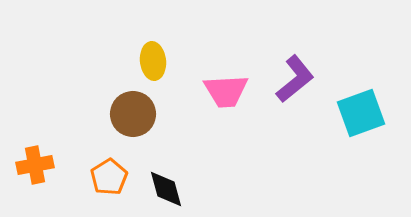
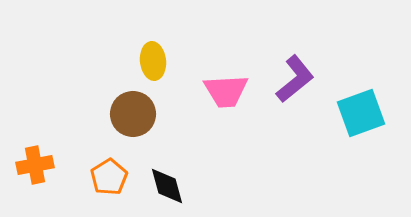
black diamond: moved 1 px right, 3 px up
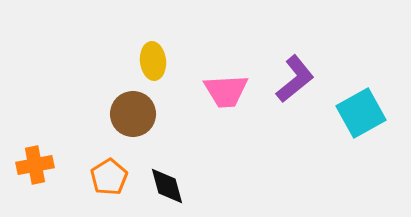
cyan square: rotated 9 degrees counterclockwise
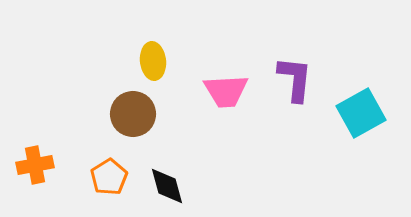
purple L-shape: rotated 45 degrees counterclockwise
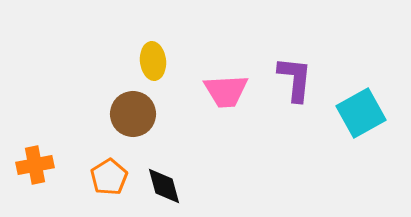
black diamond: moved 3 px left
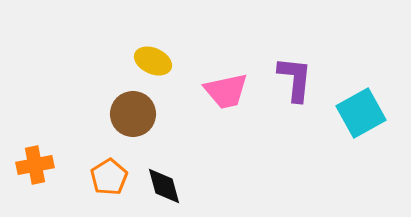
yellow ellipse: rotated 60 degrees counterclockwise
pink trapezoid: rotated 9 degrees counterclockwise
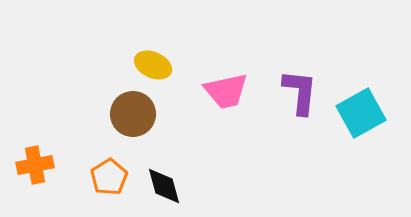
yellow ellipse: moved 4 px down
purple L-shape: moved 5 px right, 13 px down
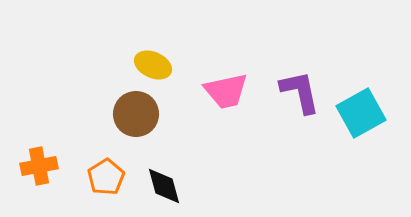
purple L-shape: rotated 18 degrees counterclockwise
brown circle: moved 3 px right
orange cross: moved 4 px right, 1 px down
orange pentagon: moved 3 px left
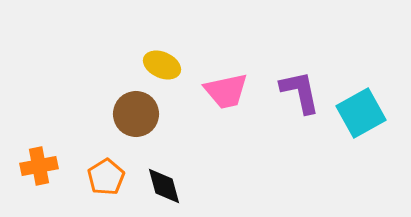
yellow ellipse: moved 9 px right
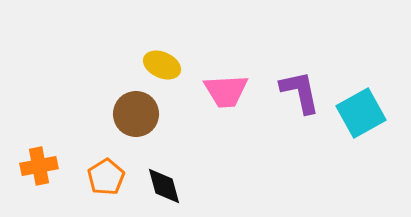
pink trapezoid: rotated 9 degrees clockwise
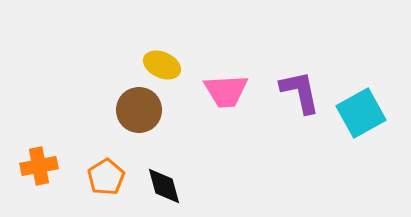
brown circle: moved 3 px right, 4 px up
